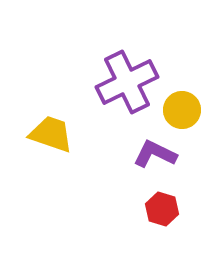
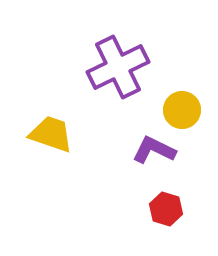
purple cross: moved 9 px left, 15 px up
purple L-shape: moved 1 px left, 4 px up
red hexagon: moved 4 px right
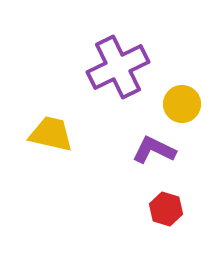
yellow circle: moved 6 px up
yellow trapezoid: rotated 6 degrees counterclockwise
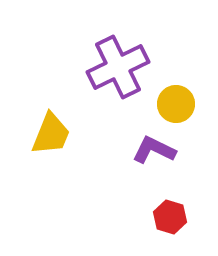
yellow circle: moved 6 px left
yellow trapezoid: rotated 99 degrees clockwise
red hexagon: moved 4 px right, 8 px down
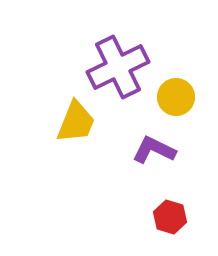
yellow circle: moved 7 px up
yellow trapezoid: moved 25 px right, 12 px up
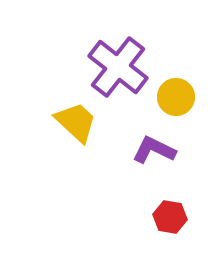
purple cross: rotated 26 degrees counterclockwise
yellow trapezoid: rotated 69 degrees counterclockwise
red hexagon: rotated 8 degrees counterclockwise
